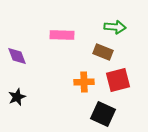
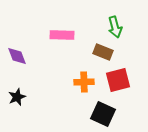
green arrow: rotated 70 degrees clockwise
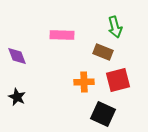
black star: rotated 24 degrees counterclockwise
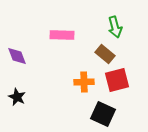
brown rectangle: moved 2 px right, 2 px down; rotated 18 degrees clockwise
red square: moved 1 px left
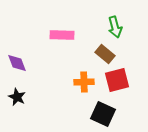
purple diamond: moved 7 px down
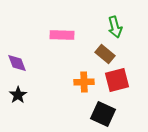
black star: moved 1 px right, 2 px up; rotated 12 degrees clockwise
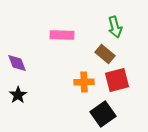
black square: rotated 30 degrees clockwise
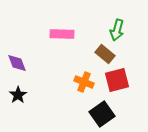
green arrow: moved 2 px right, 3 px down; rotated 30 degrees clockwise
pink rectangle: moved 1 px up
orange cross: rotated 24 degrees clockwise
black square: moved 1 px left
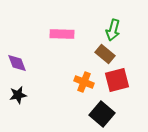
green arrow: moved 4 px left
black star: rotated 24 degrees clockwise
black square: rotated 15 degrees counterclockwise
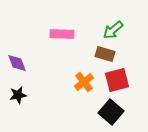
green arrow: rotated 35 degrees clockwise
brown rectangle: rotated 24 degrees counterclockwise
orange cross: rotated 30 degrees clockwise
black square: moved 9 px right, 2 px up
